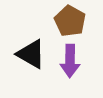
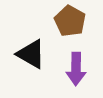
purple arrow: moved 6 px right, 8 px down
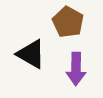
brown pentagon: moved 2 px left, 1 px down
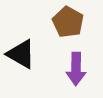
black triangle: moved 10 px left
